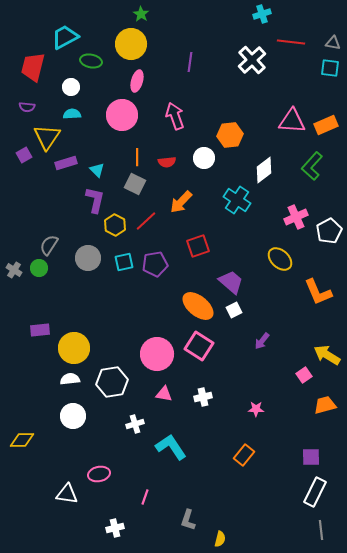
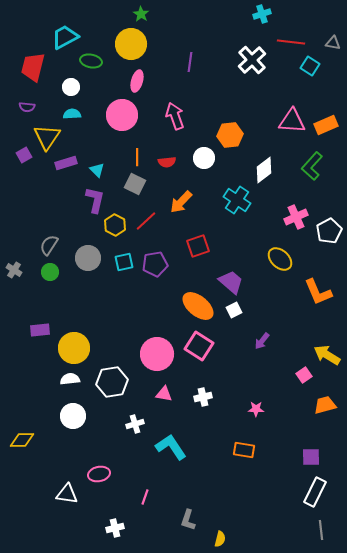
cyan square at (330, 68): moved 20 px left, 2 px up; rotated 24 degrees clockwise
green circle at (39, 268): moved 11 px right, 4 px down
orange rectangle at (244, 455): moved 5 px up; rotated 60 degrees clockwise
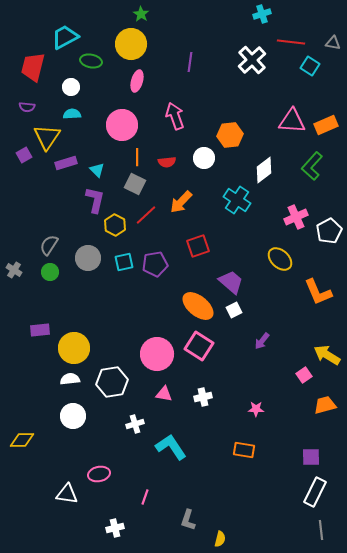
pink circle at (122, 115): moved 10 px down
red line at (146, 221): moved 6 px up
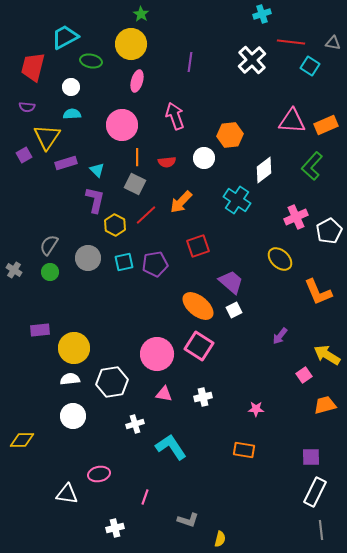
purple arrow at (262, 341): moved 18 px right, 5 px up
gray L-shape at (188, 520): rotated 90 degrees counterclockwise
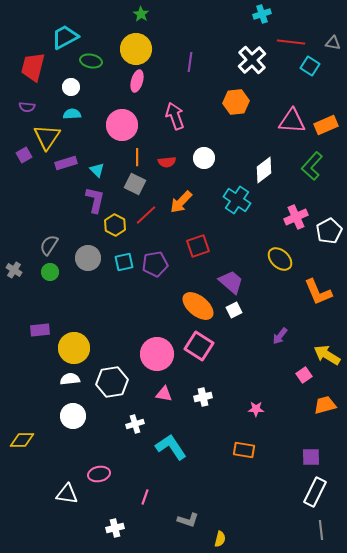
yellow circle at (131, 44): moved 5 px right, 5 px down
orange hexagon at (230, 135): moved 6 px right, 33 px up
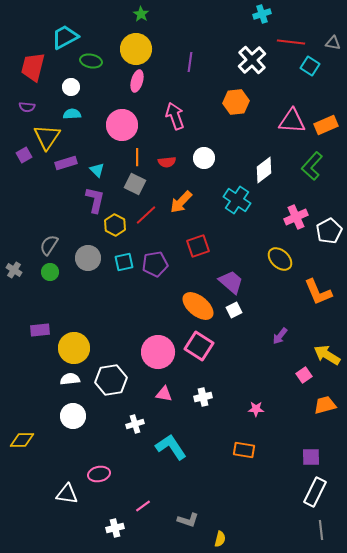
pink circle at (157, 354): moved 1 px right, 2 px up
white hexagon at (112, 382): moved 1 px left, 2 px up
pink line at (145, 497): moved 2 px left, 9 px down; rotated 35 degrees clockwise
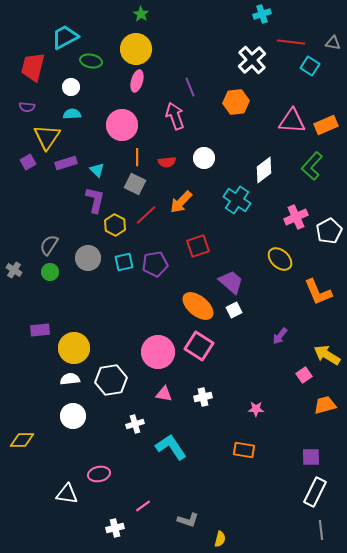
purple line at (190, 62): moved 25 px down; rotated 30 degrees counterclockwise
purple square at (24, 155): moved 4 px right, 7 px down
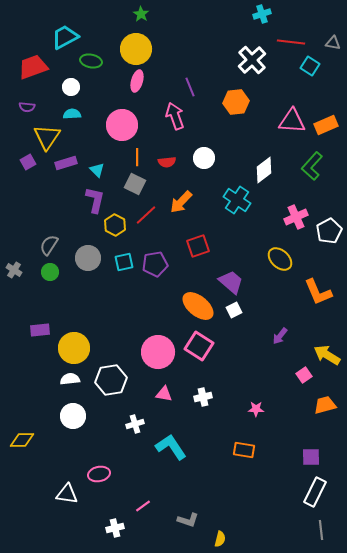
red trapezoid at (33, 67): rotated 56 degrees clockwise
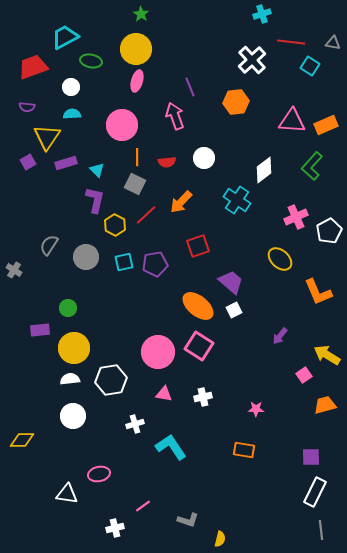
gray circle at (88, 258): moved 2 px left, 1 px up
green circle at (50, 272): moved 18 px right, 36 px down
